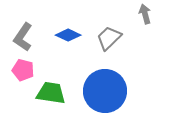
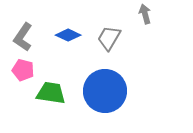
gray trapezoid: rotated 16 degrees counterclockwise
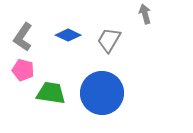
gray trapezoid: moved 2 px down
blue circle: moved 3 px left, 2 px down
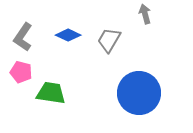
pink pentagon: moved 2 px left, 2 px down
blue circle: moved 37 px right
